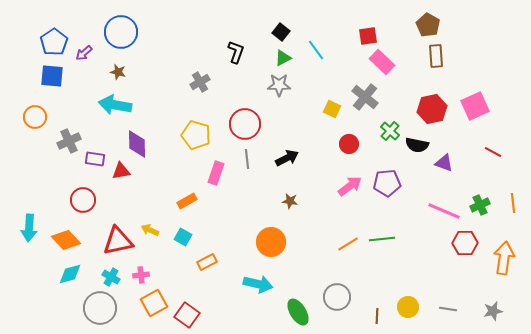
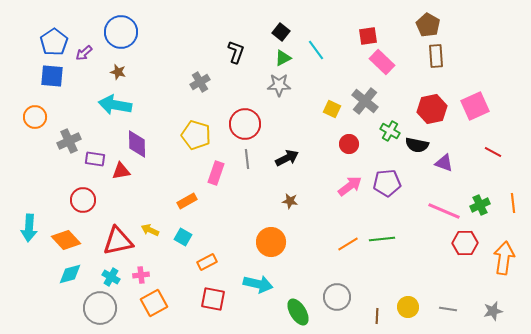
gray cross at (365, 97): moved 4 px down
green cross at (390, 131): rotated 12 degrees counterclockwise
red square at (187, 315): moved 26 px right, 16 px up; rotated 25 degrees counterclockwise
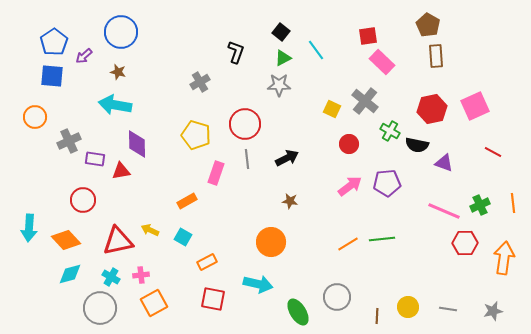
purple arrow at (84, 53): moved 3 px down
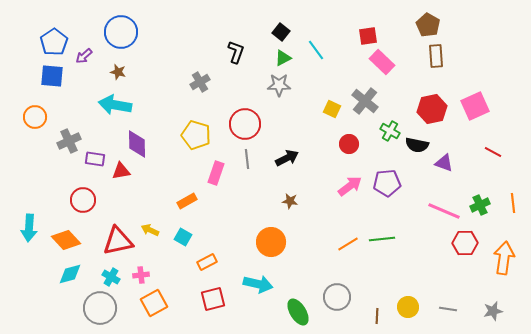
red square at (213, 299): rotated 25 degrees counterclockwise
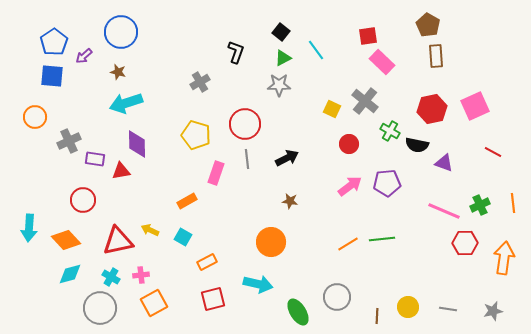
cyan arrow at (115, 105): moved 11 px right, 2 px up; rotated 28 degrees counterclockwise
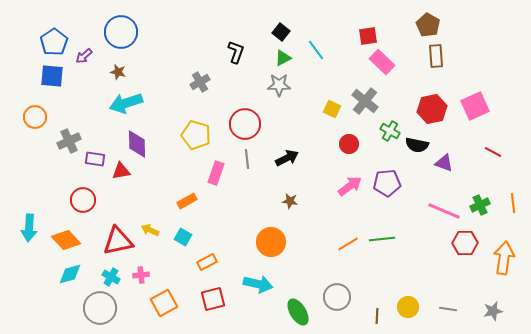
orange square at (154, 303): moved 10 px right
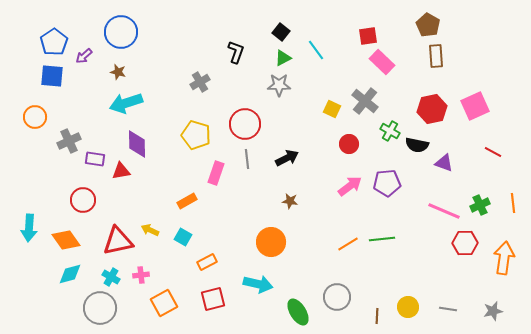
orange diamond at (66, 240): rotated 8 degrees clockwise
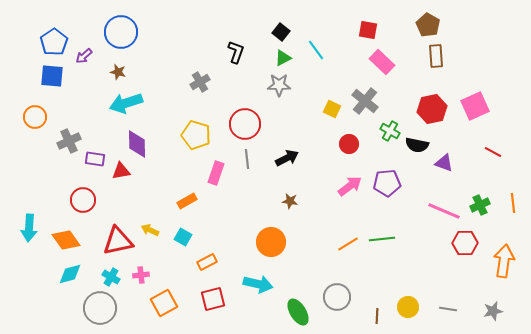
red square at (368, 36): moved 6 px up; rotated 18 degrees clockwise
orange arrow at (504, 258): moved 3 px down
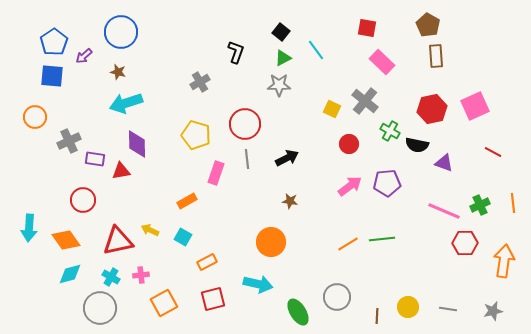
red square at (368, 30): moved 1 px left, 2 px up
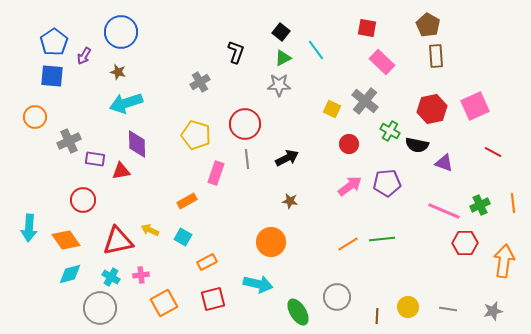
purple arrow at (84, 56): rotated 18 degrees counterclockwise
